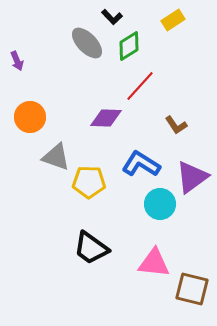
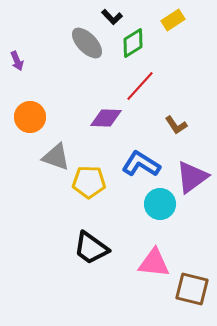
green diamond: moved 4 px right, 3 px up
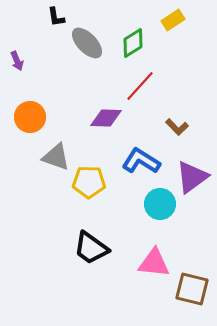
black L-shape: moved 56 px left; rotated 35 degrees clockwise
brown L-shape: moved 1 px right, 2 px down; rotated 10 degrees counterclockwise
blue L-shape: moved 3 px up
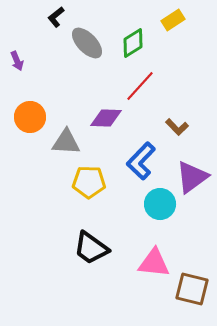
black L-shape: rotated 60 degrees clockwise
gray triangle: moved 10 px right, 15 px up; rotated 16 degrees counterclockwise
blue L-shape: rotated 78 degrees counterclockwise
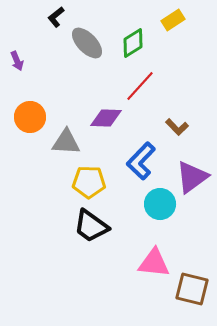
black trapezoid: moved 22 px up
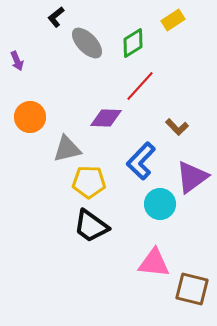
gray triangle: moved 1 px right, 7 px down; rotated 16 degrees counterclockwise
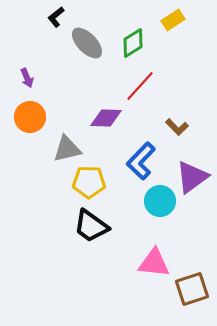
purple arrow: moved 10 px right, 17 px down
cyan circle: moved 3 px up
brown square: rotated 32 degrees counterclockwise
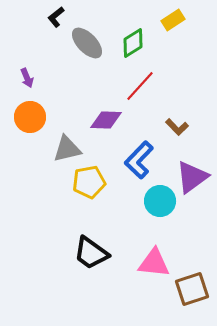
purple diamond: moved 2 px down
blue L-shape: moved 2 px left, 1 px up
yellow pentagon: rotated 12 degrees counterclockwise
black trapezoid: moved 27 px down
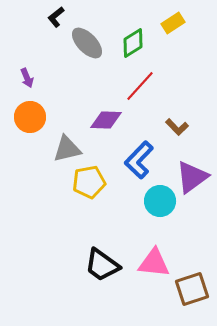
yellow rectangle: moved 3 px down
black trapezoid: moved 11 px right, 12 px down
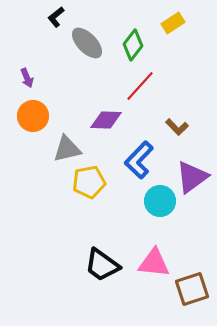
green diamond: moved 2 px down; rotated 20 degrees counterclockwise
orange circle: moved 3 px right, 1 px up
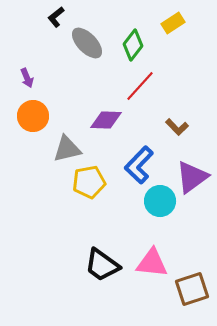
blue L-shape: moved 5 px down
pink triangle: moved 2 px left
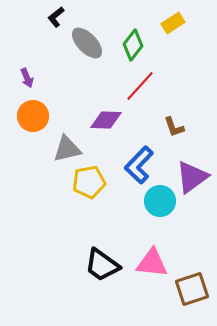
brown L-shape: moved 3 px left; rotated 25 degrees clockwise
